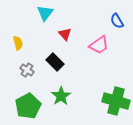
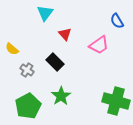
yellow semicircle: moved 6 px left, 6 px down; rotated 144 degrees clockwise
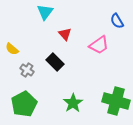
cyan triangle: moved 1 px up
green star: moved 12 px right, 7 px down
green pentagon: moved 4 px left, 2 px up
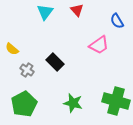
red triangle: moved 12 px right, 24 px up
green star: rotated 24 degrees counterclockwise
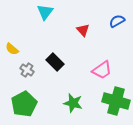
red triangle: moved 6 px right, 20 px down
blue semicircle: rotated 91 degrees clockwise
pink trapezoid: moved 3 px right, 25 px down
